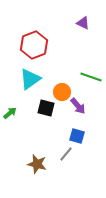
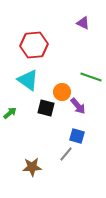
red hexagon: rotated 16 degrees clockwise
cyan triangle: moved 2 px left, 1 px down; rotated 50 degrees counterclockwise
brown star: moved 5 px left, 3 px down; rotated 18 degrees counterclockwise
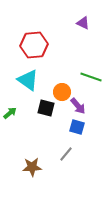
blue square: moved 9 px up
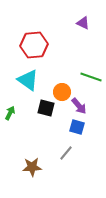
purple arrow: moved 1 px right
green arrow: rotated 24 degrees counterclockwise
gray line: moved 1 px up
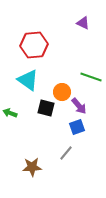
green arrow: rotated 96 degrees counterclockwise
blue square: rotated 35 degrees counterclockwise
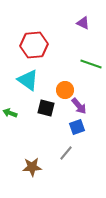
green line: moved 13 px up
orange circle: moved 3 px right, 2 px up
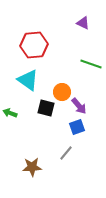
orange circle: moved 3 px left, 2 px down
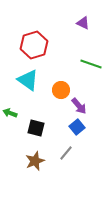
red hexagon: rotated 12 degrees counterclockwise
orange circle: moved 1 px left, 2 px up
black square: moved 10 px left, 20 px down
blue square: rotated 21 degrees counterclockwise
brown star: moved 3 px right, 6 px up; rotated 18 degrees counterclockwise
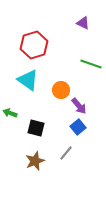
blue square: moved 1 px right
